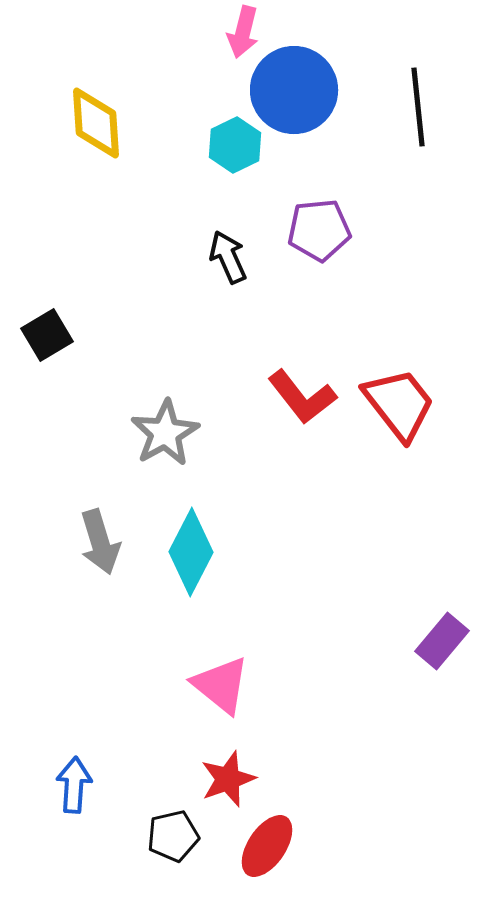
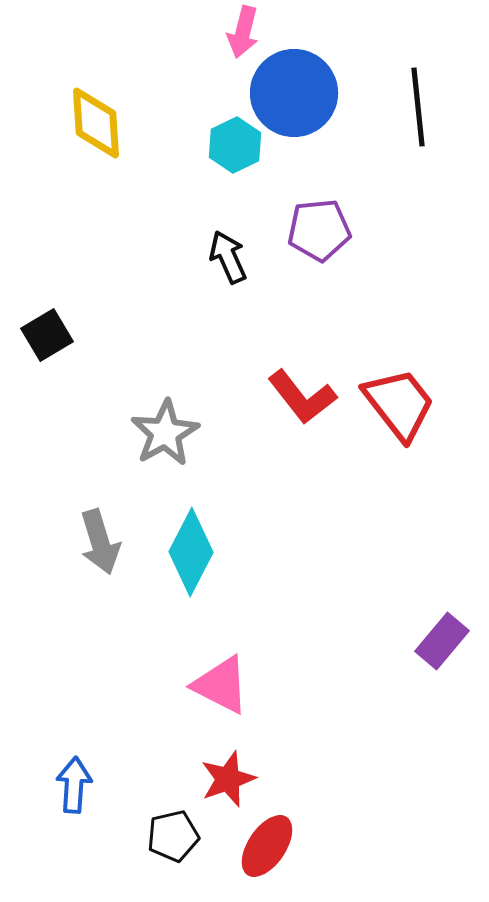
blue circle: moved 3 px down
pink triangle: rotated 12 degrees counterclockwise
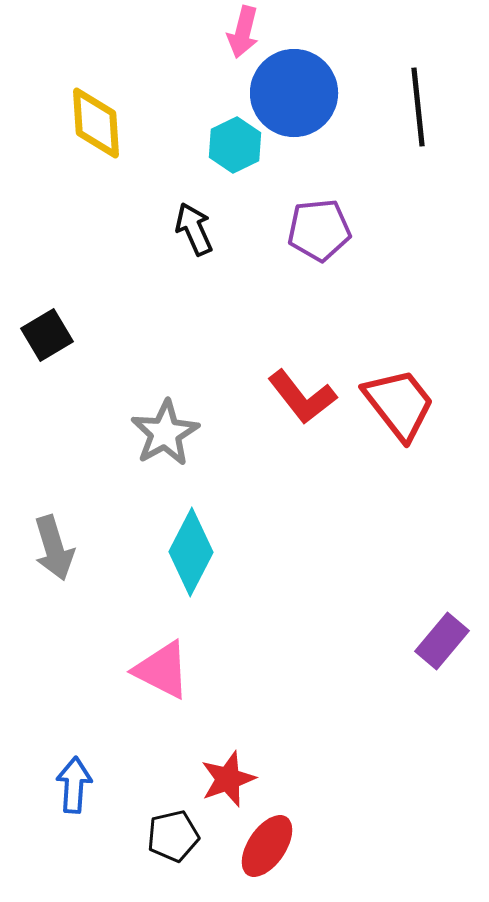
black arrow: moved 34 px left, 28 px up
gray arrow: moved 46 px left, 6 px down
pink triangle: moved 59 px left, 15 px up
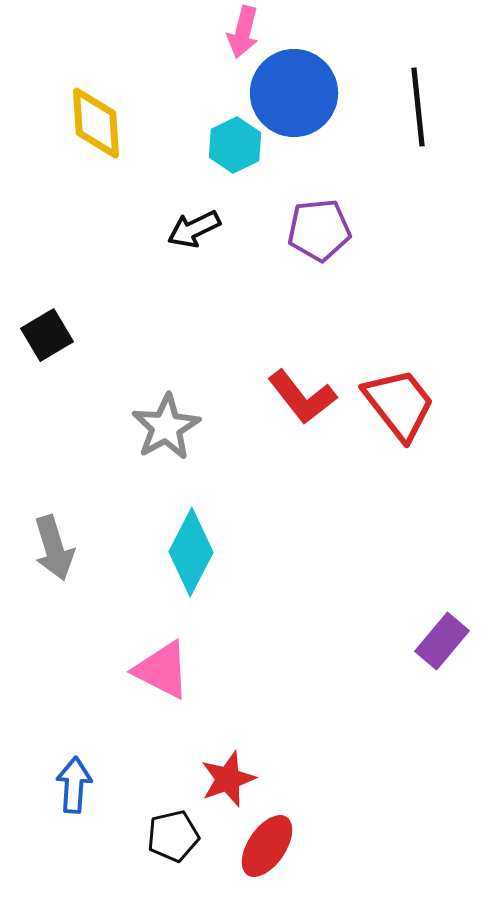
black arrow: rotated 92 degrees counterclockwise
gray star: moved 1 px right, 6 px up
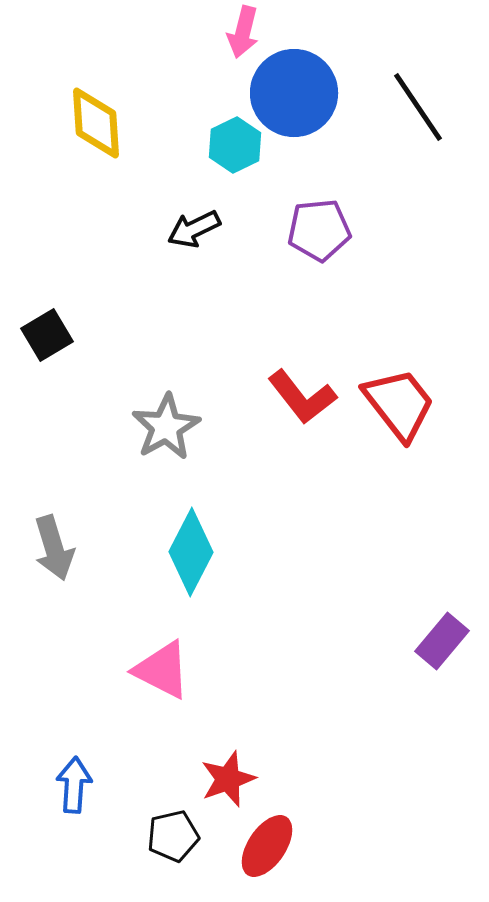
black line: rotated 28 degrees counterclockwise
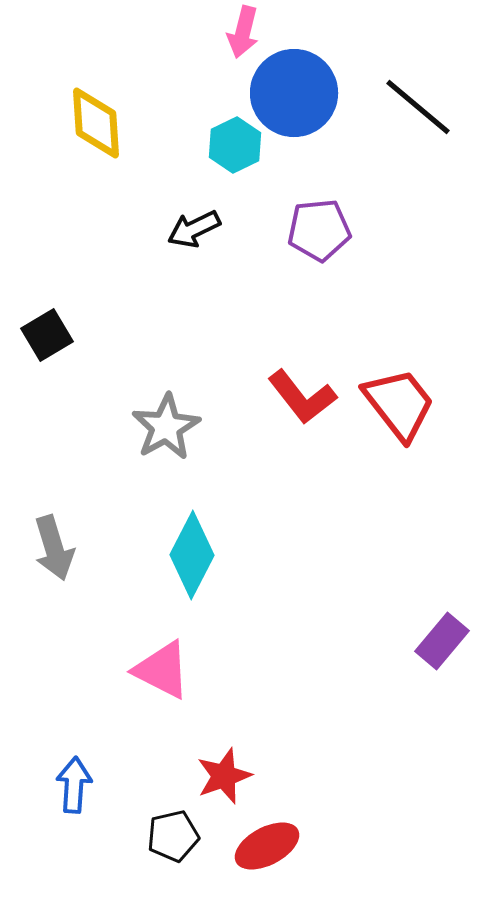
black line: rotated 16 degrees counterclockwise
cyan diamond: moved 1 px right, 3 px down
red star: moved 4 px left, 3 px up
red ellipse: rotated 28 degrees clockwise
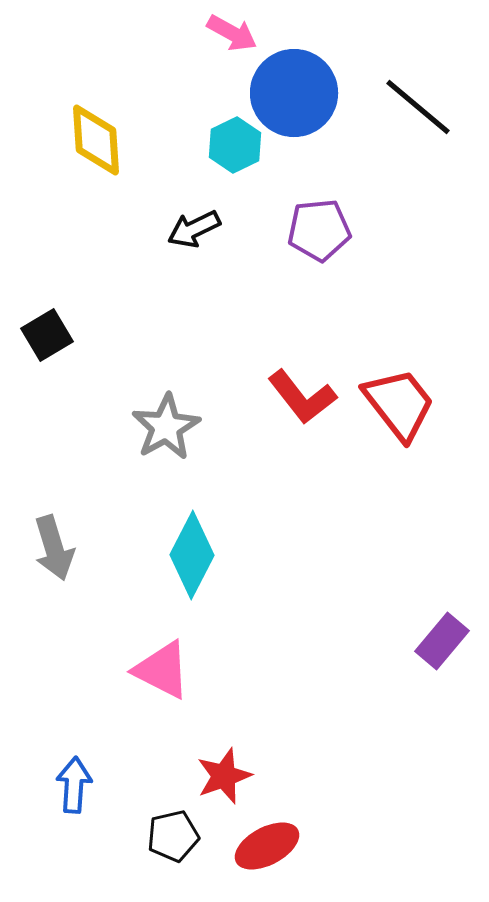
pink arrow: moved 11 px left, 1 px down; rotated 75 degrees counterclockwise
yellow diamond: moved 17 px down
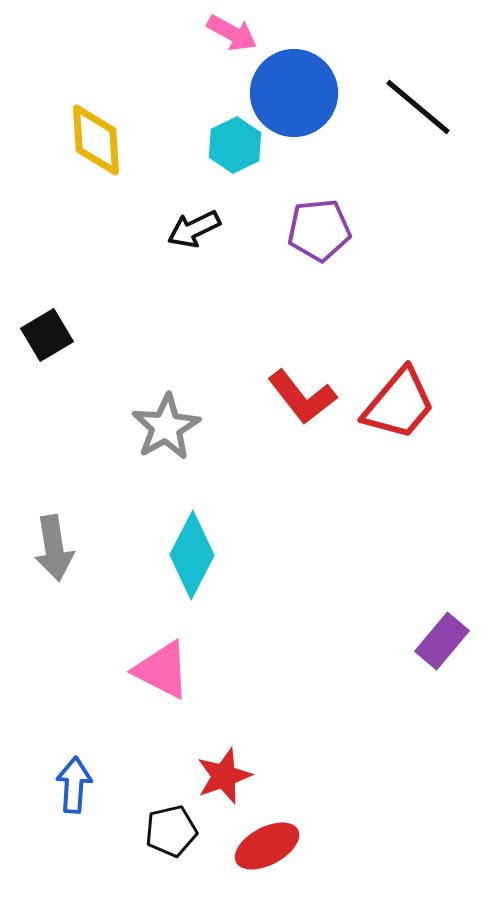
red trapezoid: rotated 78 degrees clockwise
gray arrow: rotated 8 degrees clockwise
black pentagon: moved 2 px left, 5 px up
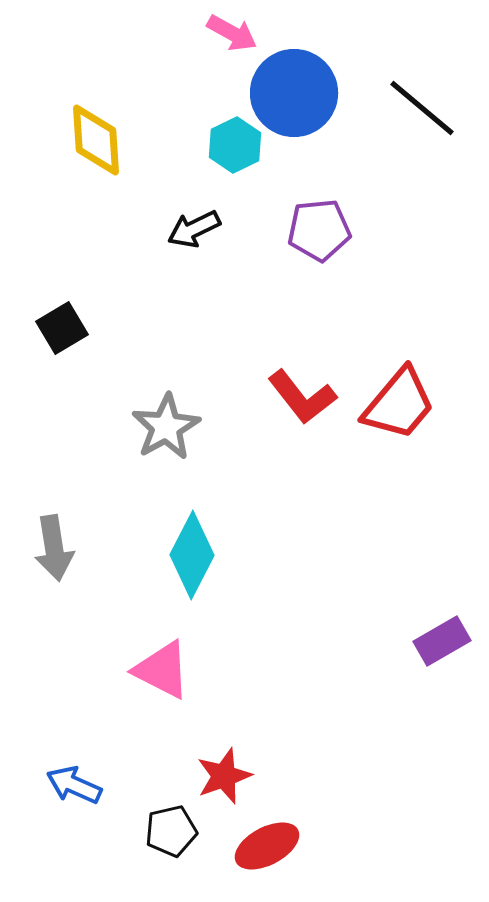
black line: moved 4 px right, 1 px down
black square: moved 15 px right, 7 px up
purple rectangle: rotated 20 degrees clockwise
blue arrow: rotated 70 degrees counterclockwise
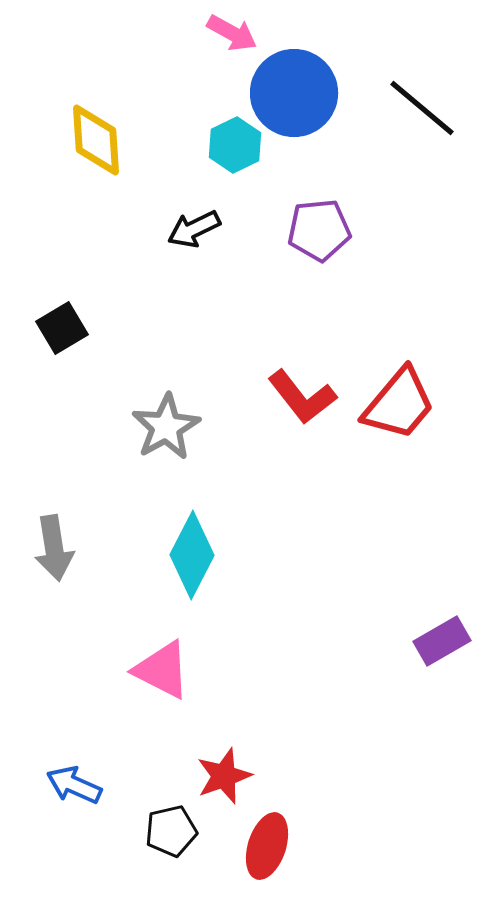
red ellipse: rotated 44 degrees counterclockwise
